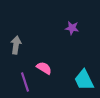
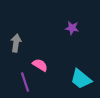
gray arrow: moved 2 px up
pink semicircle: moved 4 px left, 3 px up
cyan trapezoid: moved 3 px left, 1 px up; rotated 25 degrees counterclockwise
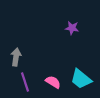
gray arrow: moved 14 px down
pink semicircle: moved 13 px right, 17 px down
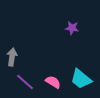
gray arrow: moved 4 px left
purple line: rotated 30 degrees counterclockwise
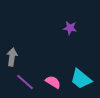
purple star: moved 2 px left
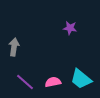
gray arrow: moved 2 px right, 10 px up
pink semicircle: rotated 42 degrees counterclockwise
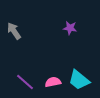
gray arrow: moved 16 px up; rotated 42 degrees counterclockwise
cyan trapezoid: moved 2 px left, 1 px down
